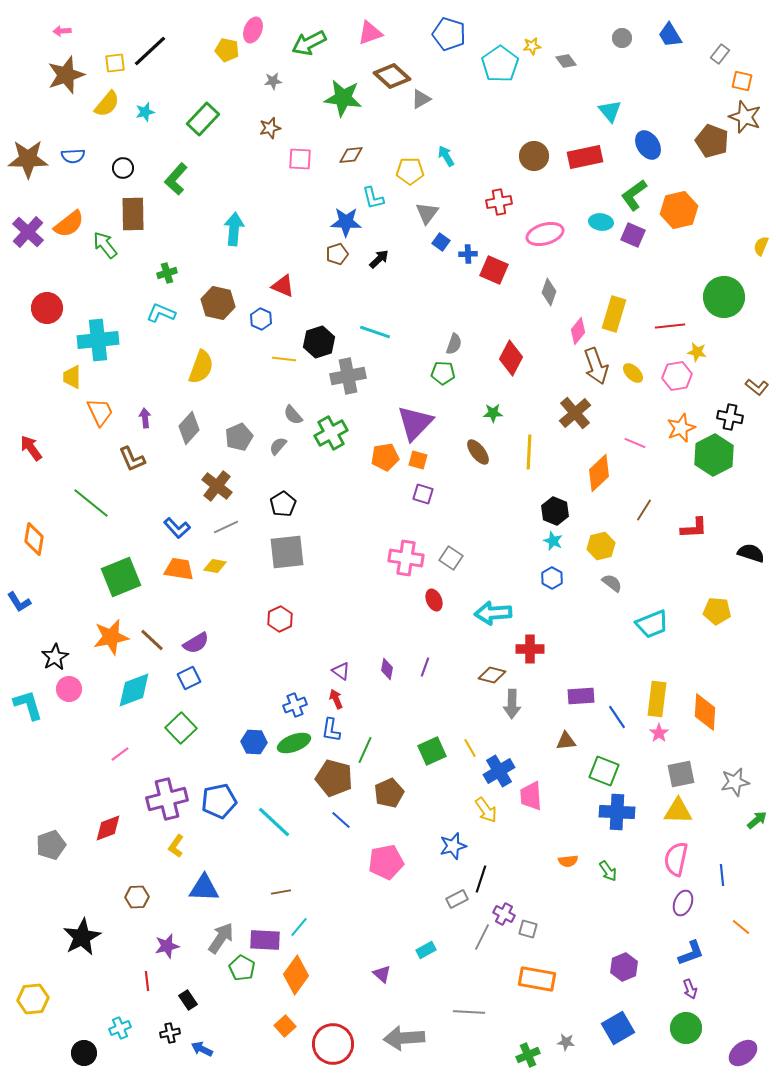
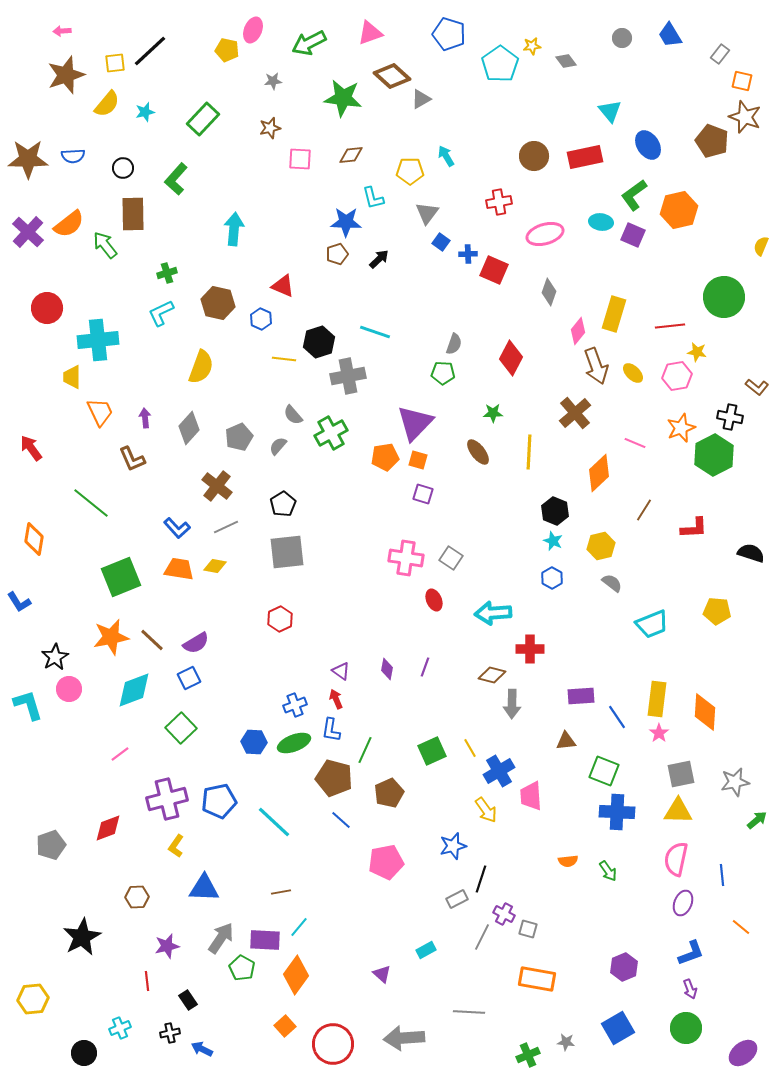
cyan L-shape at (161, 313): rotated 48 degrees counterclockwise
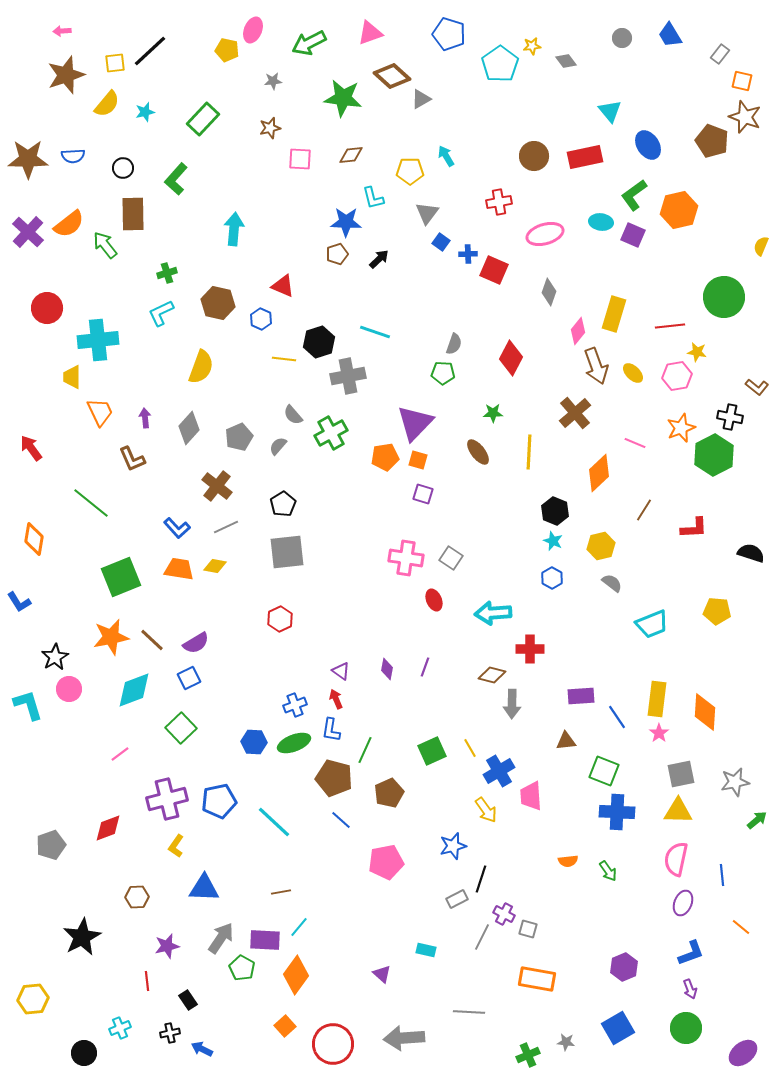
cyan rectangle at (426, 950): rotated 42 degrees clockwise
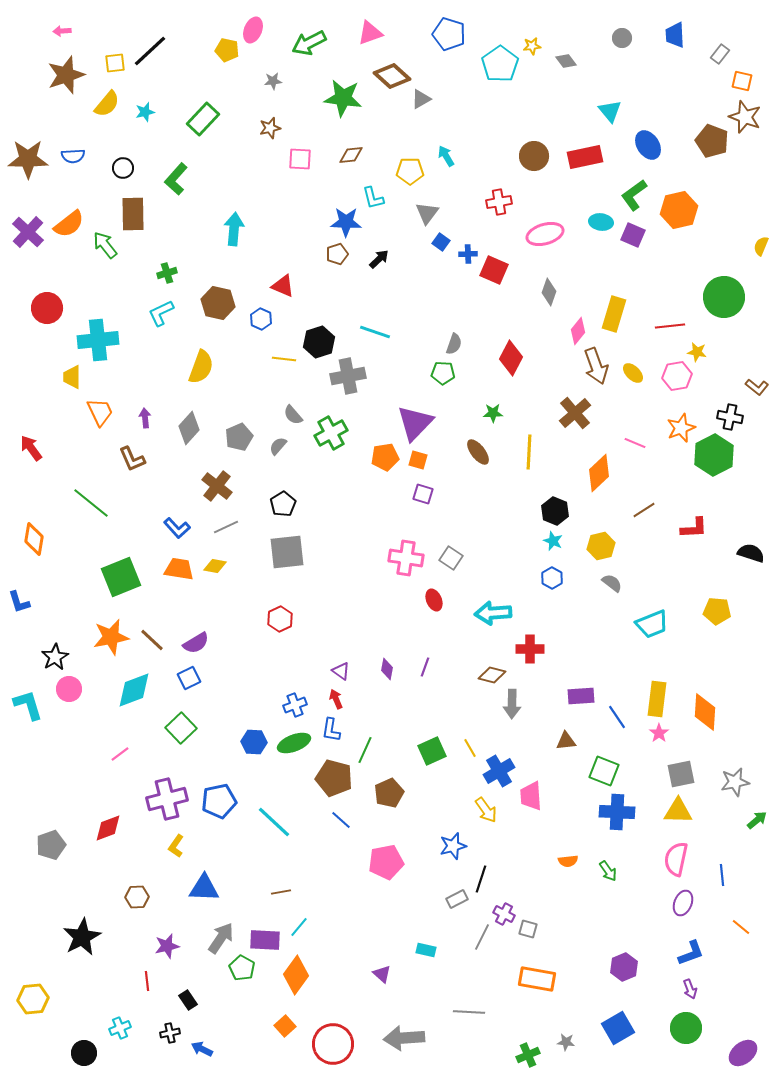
blue trapezoid at (670, 35): moved 5 px right; rotated 28 degrees clockwise
brown line at (644, 510): rotated 25 degrees clockwise
blue L-shape at (19, 602): rotated 15 degrees clockwise
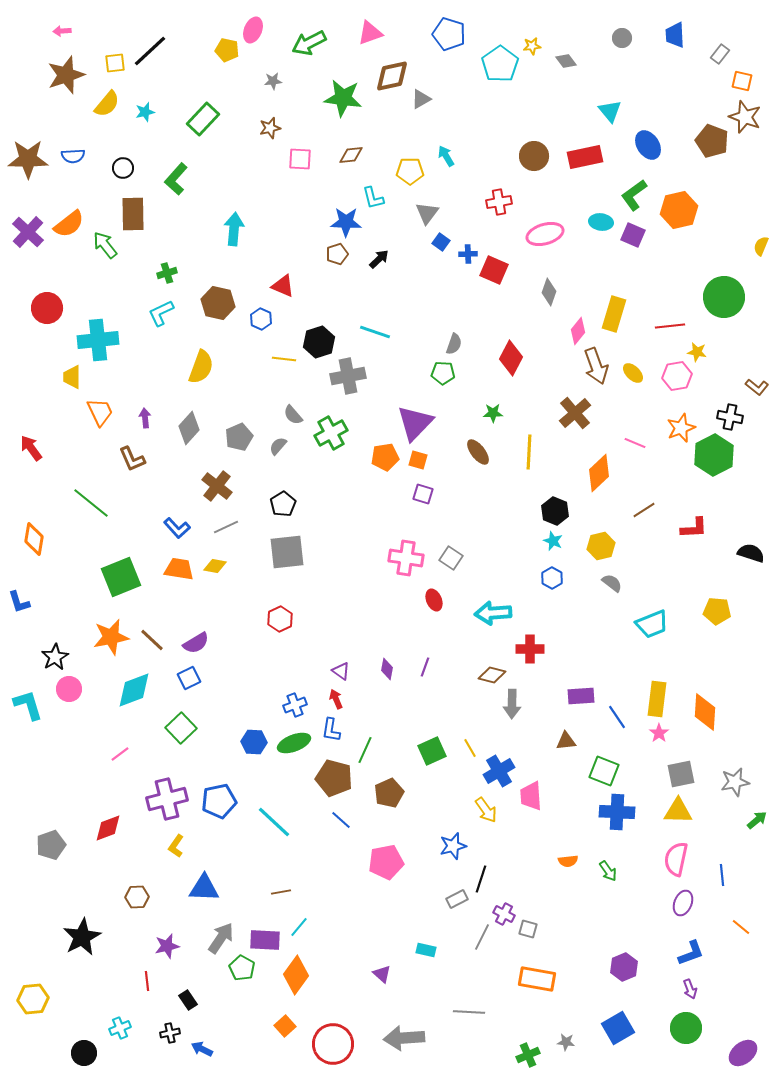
brown diamond at (392, 76): rotated 54 degrees counterclockwise
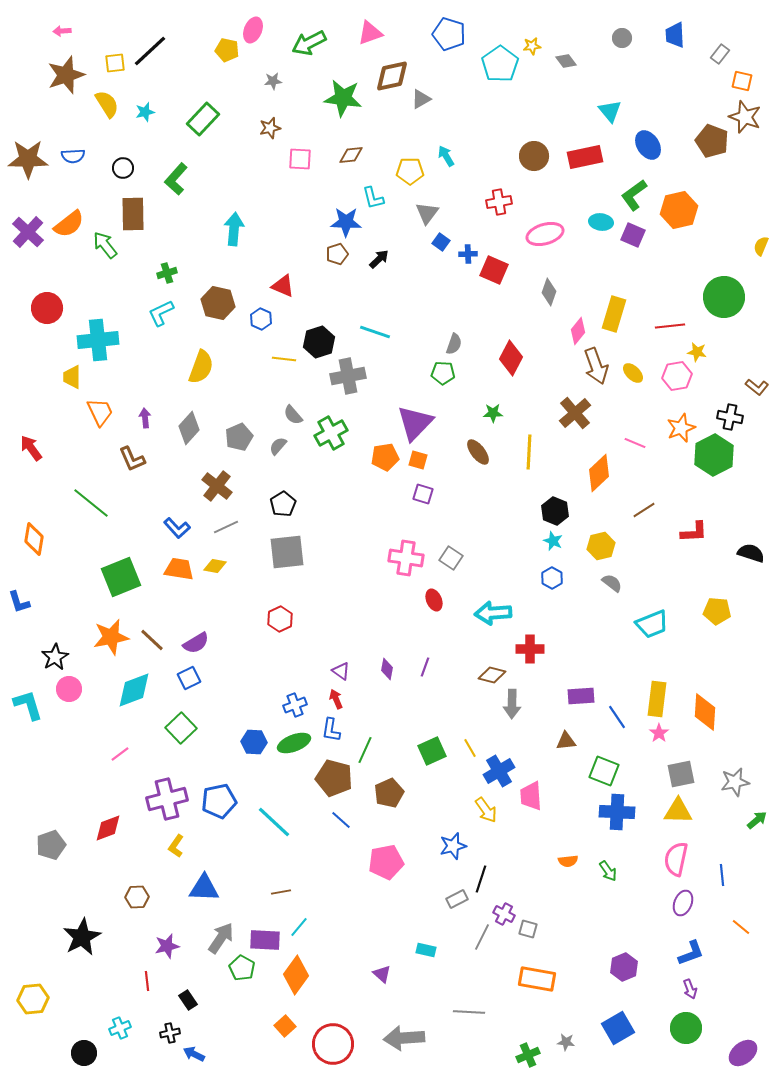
yellow semicircle at (107, 104): rotated 72 degrees counterclockwise
red L-shape at (694, 528): moved 4 px down
blue arrow at (202, 1049): moved 8 px left, 5 px down
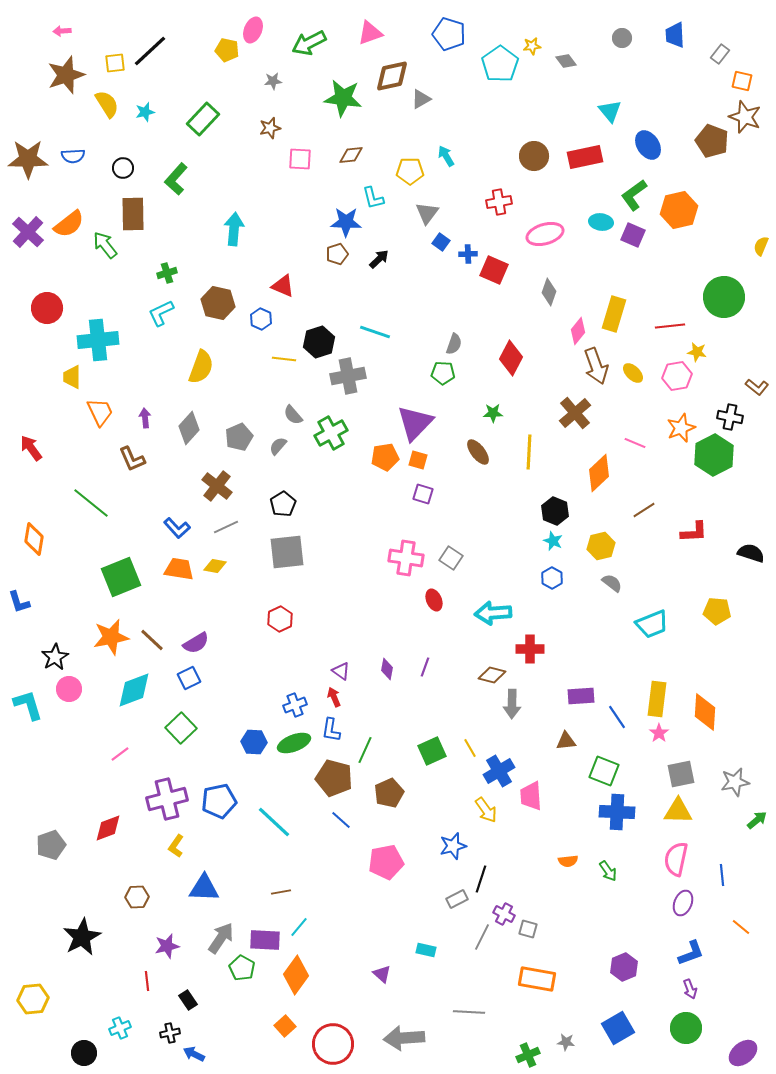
red arrow at (336, 699): moved 2 px left, 2 px up
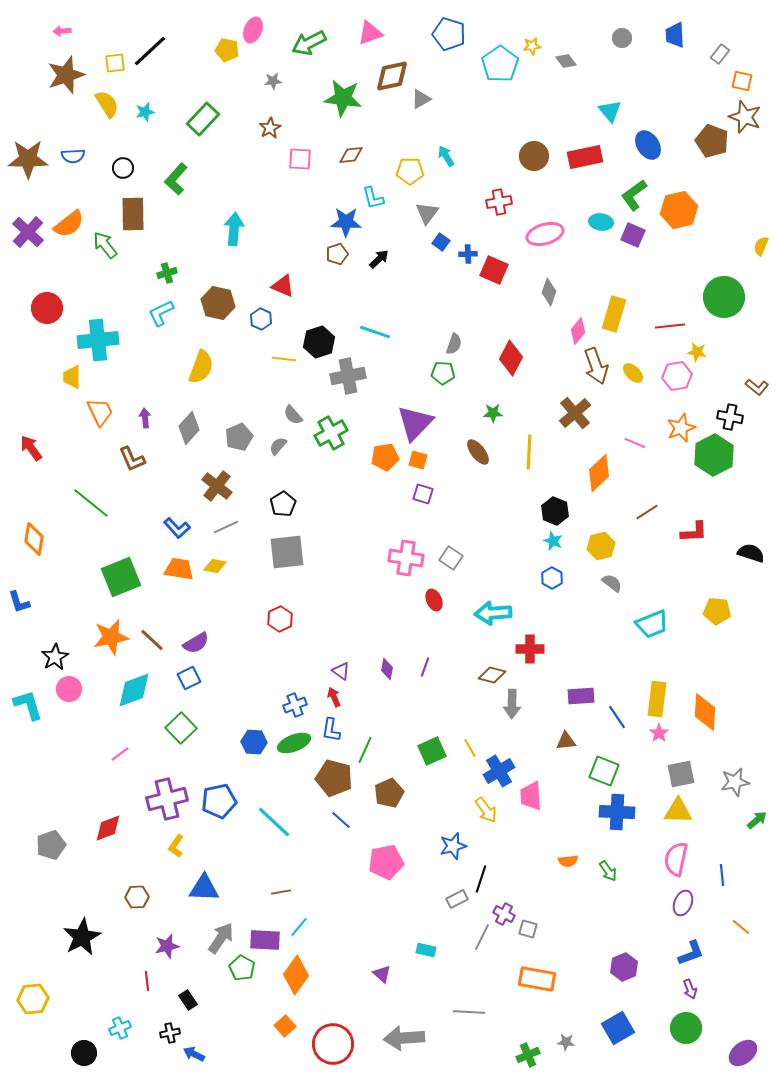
brown star at (270, 128): rotated 15 degrees counterclockwise
brown line at (644, 510): moved 3 px right, 2 px down
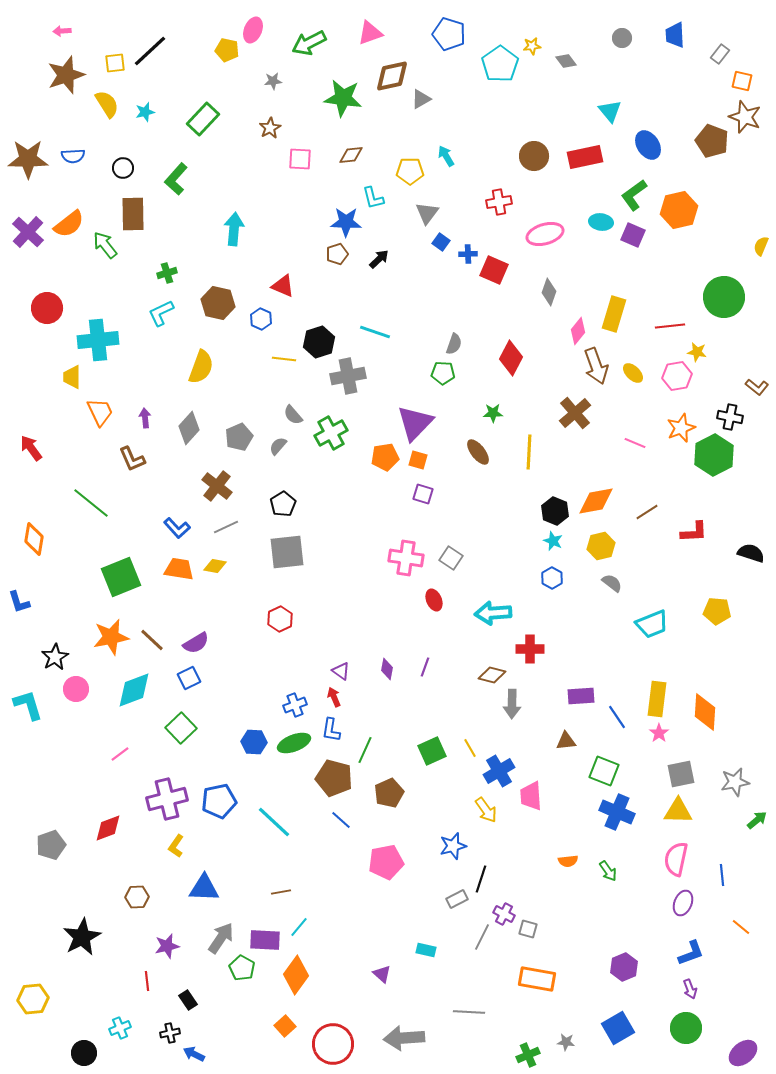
orange diamond at (599, 473): moved 3 px left, 28 px down; rotated 33 degrees clockwise
pink circle at (69, 689): moved 7 px right
blue cross at (617, 812): rotated 20 degrees clockwise
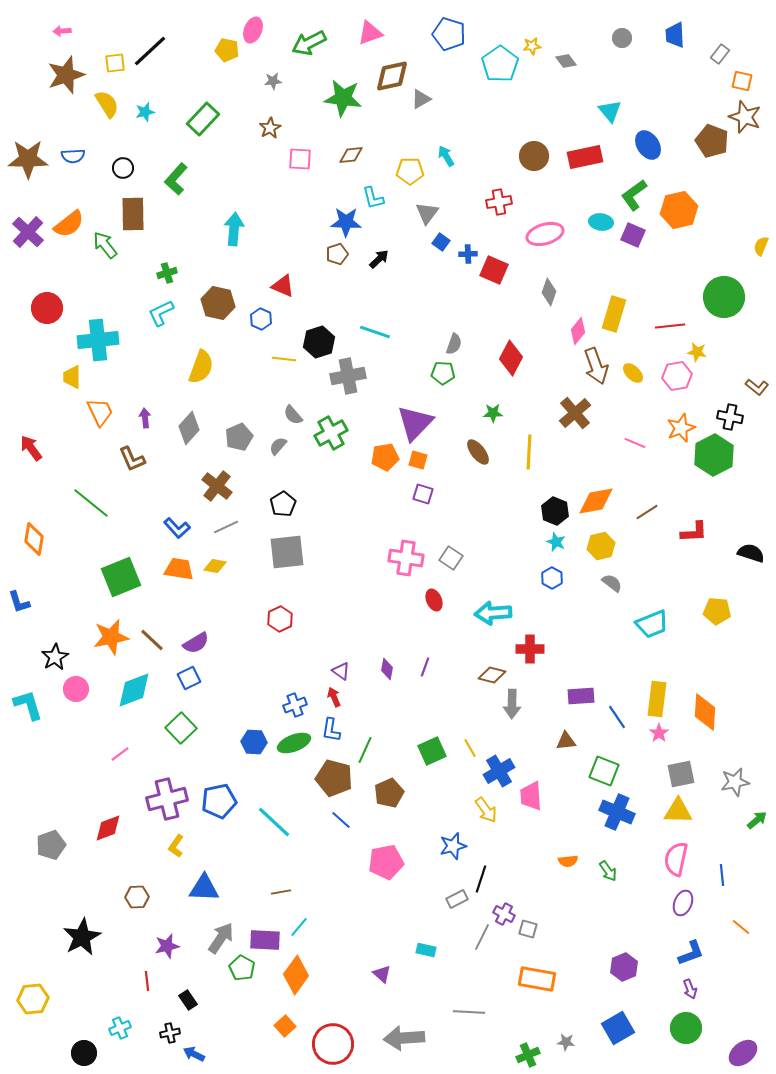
cyan star at (553, 541): moved 3 px right, 1 px down
